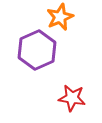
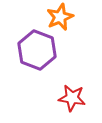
purple hexagon: rotated 15 degrees counterclockwise
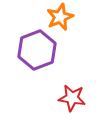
purple hexagon: rotated 18 degrees clockwise
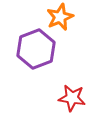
purple hexagon: moved 1 px left, 1 px up
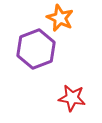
orange star: moved 1 px down; rotated 24 degrees counterclockwise
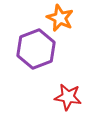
red star: moved 4 px left, 1 px up
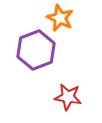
purple hexagon: moved 1 px down
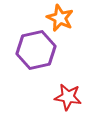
purple hexagon: rotated 9 degrees clockwise
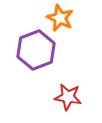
purple hexagon: rotated 9 degrees counterclockwise
